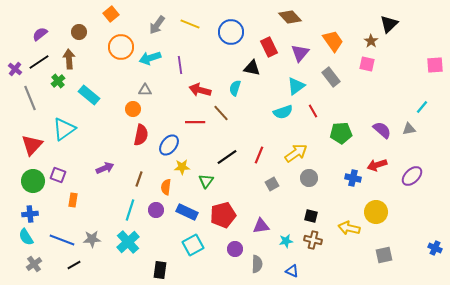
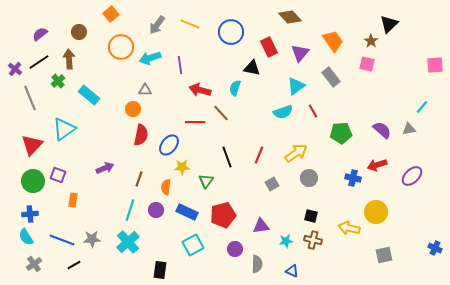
black line at (227, 157): rotated 75 degrees counterclockwise
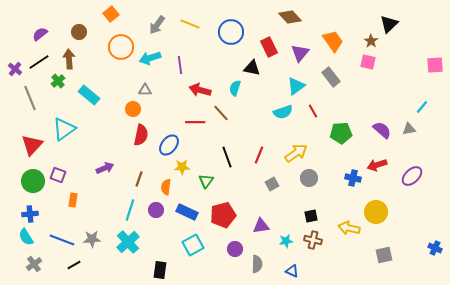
pink square at (367, 64): moved 1 px right, 2 px up
black square at (311, 216): rotated 24 degrees counterclockwise
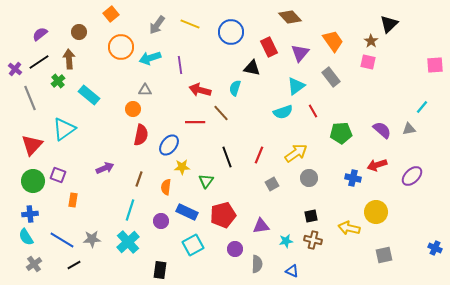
purple circle at (156, 210): moved 5 px right, 11 px down
blue line at (62, 240): rotated 10 degrees clockwise
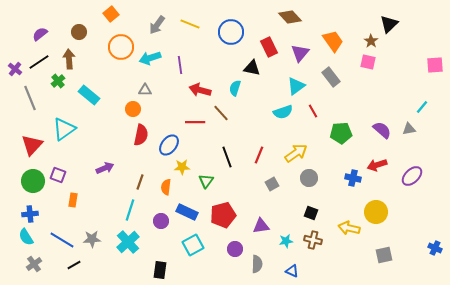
brown line at (139, 179): moved 1 px right, 3 px down
black square at (311, 216): moved 3 px up; rotated 32 degrees clockwise
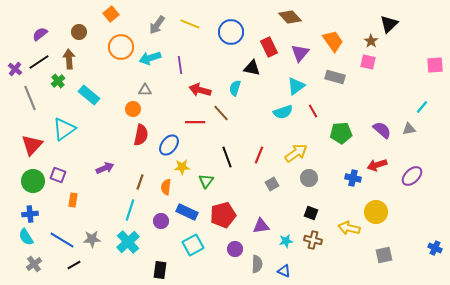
gray rectangle at (331, 77): moved 4 px right; rotated 36 degrees counterclockwise
blue triangle at (292, 271): moved 8 px left
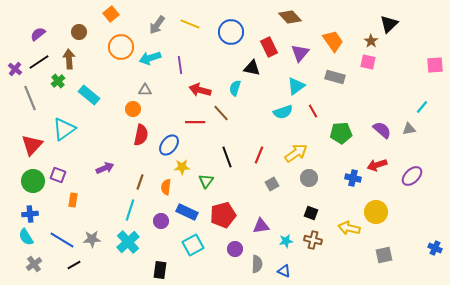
purple semicircle at (40, 34): moved 2 px left
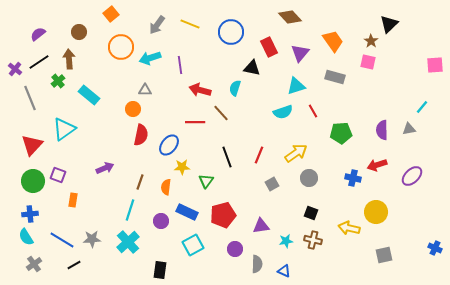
cyan triangle at (296, 86): rotated 18 degrees clockwise
purple semicircle at (382, 130): rotated 132 degrees counterclockwise
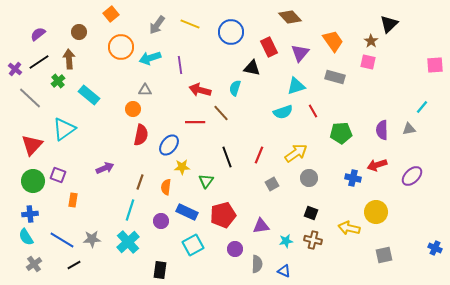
gray line at (30, 98): rotated 25 degrees counterclockwise
